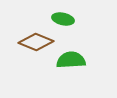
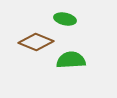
green ellipse: moved 2 px right
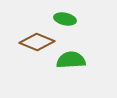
brown diamond: moved 1 px right
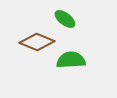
green ellipse: rotated 25 degrees clockwise
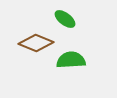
brown diamond: moved 1 px left, 1 px down
